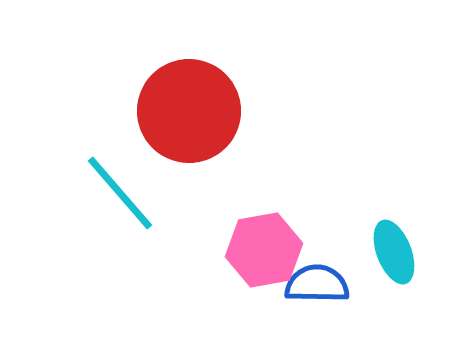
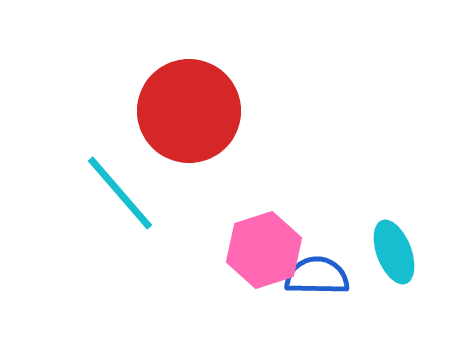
pink hexagon: rotated 8 degrees counterclockwise
blue semicircle: moved 8 px up
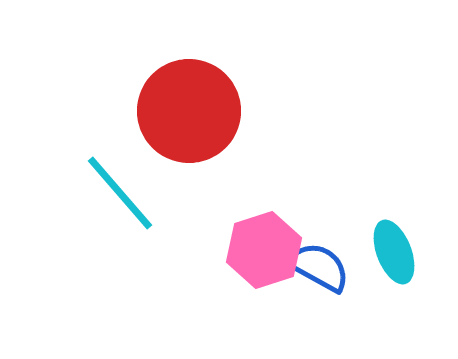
blue semicircle: moved 2 px right, 9 px up; rotated 28 degrees clockwise
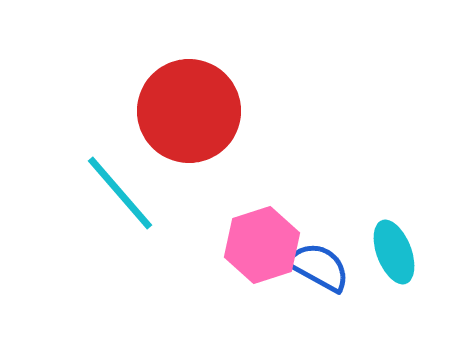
pink hexagon: moved 2 px left, 5 px up
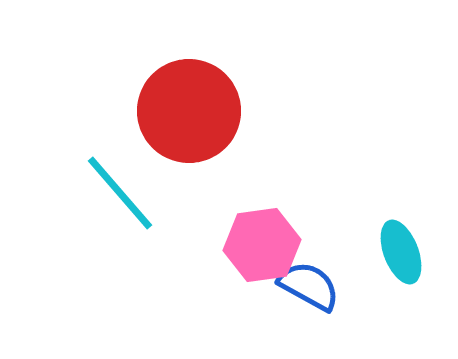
pink hexagon: rotated 10 degrees clockwise
cyan ellipse: moved 7 px right
blue semicircle: moved 10 px left, 19 px down
